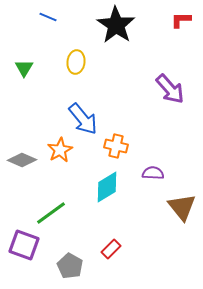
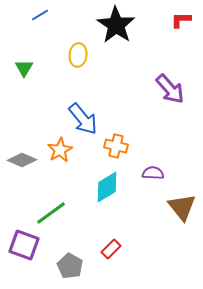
blue line: moved 8 px left, 2 px up; rotated 54 degrees counterclockwise
yellow ellipse: moved 2 px right, 7 px up
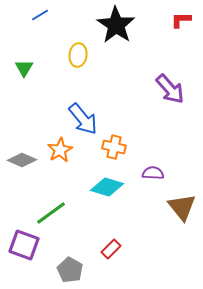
orange cross: moved 2 px left, 1 px down
cyan diamond: rotated 48 degrees clockwise
gray pentagon: moved 4 px down
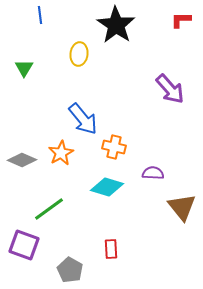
blue line: rotated 66 degrees counterclockwise
yellow ellipse: moved 1 px right, 1 px up
orange star: moved 1 px right, 3 px down
green line: moved 2 px left, 4 px up
red rectangle: rotated 48 degrees counterclockwise
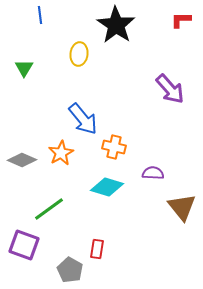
red rectangle: moved 14 px left; rotated 12 degrees clockwise
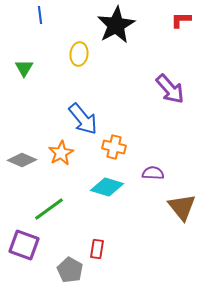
black star: rotated 9 degrees clockwise
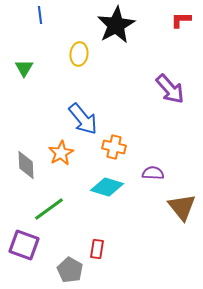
gray diamond: moved 4 px right, 5 px down; rotated 64 degrees clockwise
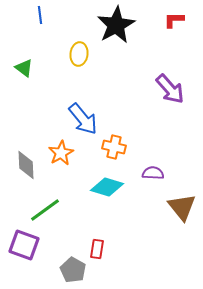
red L-shape: moved 7 px left
green triangle: rotated 24 degrees counterclockwise
green line: moved 4 px left, 1 px down
gray pentagon: moved 3 px right
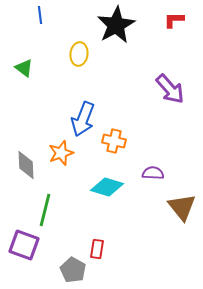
blue arrow: rotated 60 degrees clockwise
orange cross: moved 6 px up
orange star: rotated 10 degrees clockwise
green line: rotated 40 degrees counterclockwise
